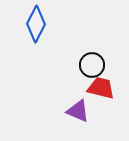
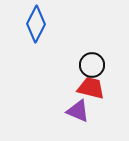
red trapezoid: moved 10 px left
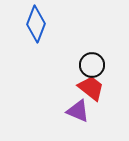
blue diamond: rotated 6 degrees counterclockwise
red trapezoid: rotated 24 degrees clockwise
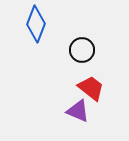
black circle: moved 10 px left, 15 px up
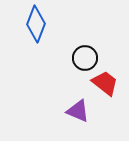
black circle: moved 3 px right, 8 px down
red trapezoid: moved 14 px right, 5 px up
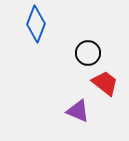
black circle: moved 3 px right, 5 px up
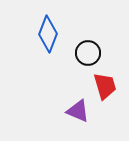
blue diamond: moved 12 px right, 10 px down
red trapezoid: moved 3 px down; rotated 36 degrees clockwise
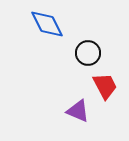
blue diamond: moved 1 px left, 10 px up; rotated 48 degrees counterclockwise
red trapezoid: rotated 12 degrees counterclockwise
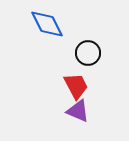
red trapezoid: moved 29 px left
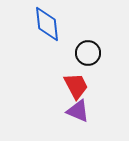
blue diamond: rotated 21 degrees clockwise
